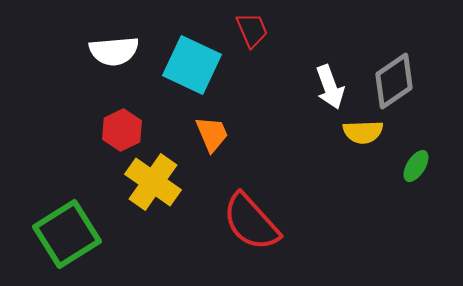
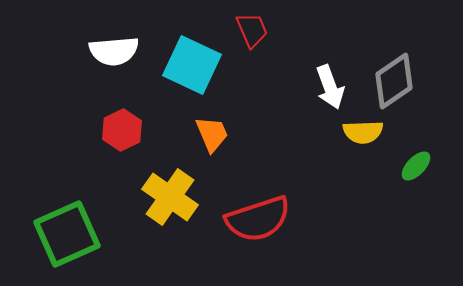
green ellipse: rotated 12 degrees clockwise
yellow cross: moved 17 px right, 15 px down
red semicircle: moved 7 px right, 3 px up; rotated 66 degrees counterclockwise
green square: rotated 8 degrees clockwise
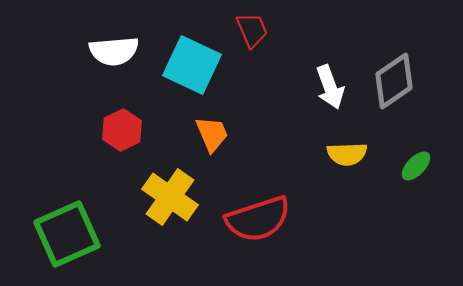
yellow semicircle: moved 16 px left, 22 px down
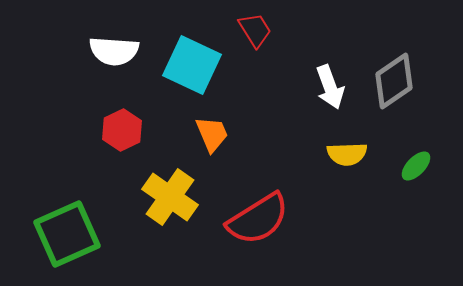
red trapezoid: moved 3 px right; rotated 9 degrees counterclockwise
white semicircle: rotated 9 degrees clockwise
red semicircle: rotated 14 degrees counterclockwise
